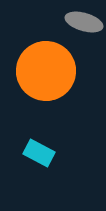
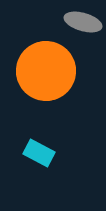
gray ellipse: moved 1 px left
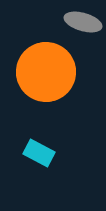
orange circle: moved 1 px down
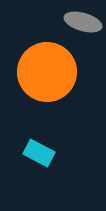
orange circle: moved 1 px right
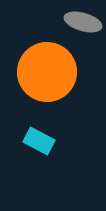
cyan rectangle: moved 12 px up
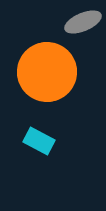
gray ellipse: rotated 39 degrees counterclockwise
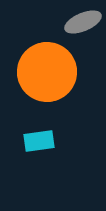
cyan rectangle: rotated 36 degrees counterclockwise
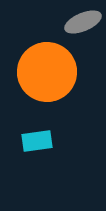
cyan rectangle: moved 2 px left
